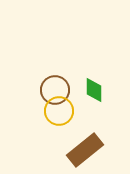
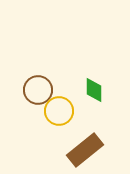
brown circle: moved 17 px left
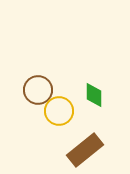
green diamond: moved 5 px down
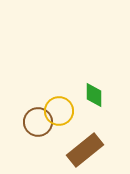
brown circle: moved 32 px down
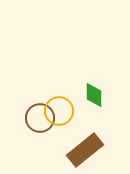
brown circle: moved 2 px right, 4 px up
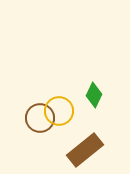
green diamond: rotated 25 degrees clockwise
